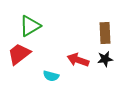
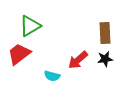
red arrow: rotated 60 degrees counterclockwise
cyan semicircle: moved 1 px right
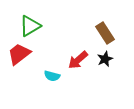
brown rectangle: rotated 30 degrees counterclockwise
black star: rotated 14 degrees counterclockwise
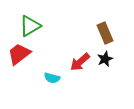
brown rectangle: rotated 10 degrees clockwise
red arrow: moved 2 px right, 2 px down
cyan semicircle: moved 2 px down
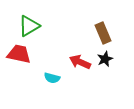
green triangle: moved 1 px left
brown rectangle: moved 2 px left
red trapezoid: rotated 50 degrees clockwise
red arrow: rotated 65 degrees clockwise
